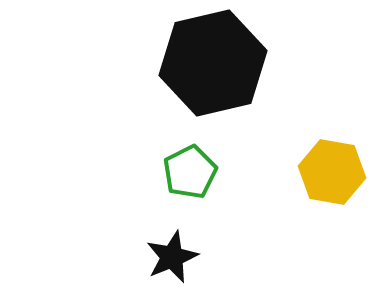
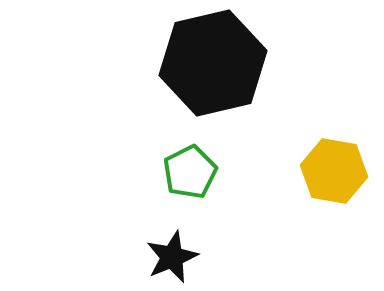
yellow hexagon: moved 2 px right, 1 px up
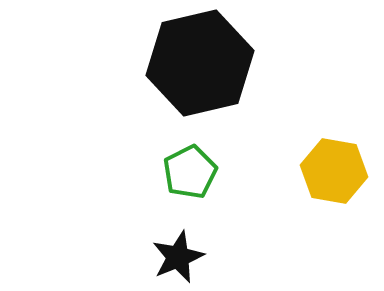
black hexagon: moved 13 px left
black star: moved 6 px right
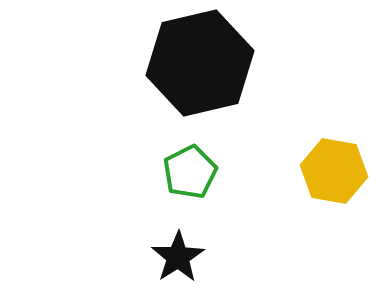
black star: rotated 10 degrees counterclockwise
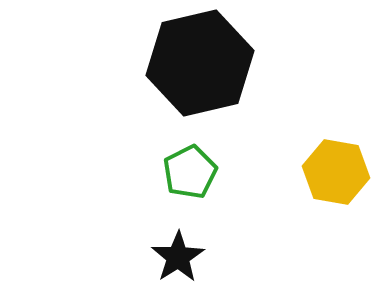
yellow hexagon: moved 2 px right, 1 px down
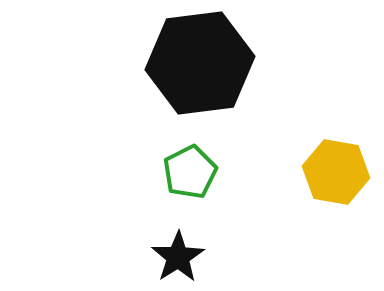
black hexagon: rotated 6 degrees clockwise
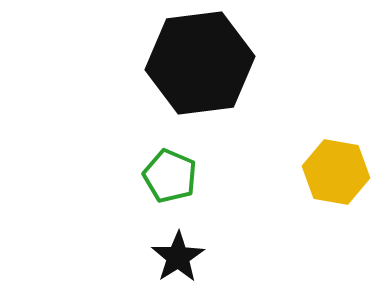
green pentagon: moved 20 px left, 4 px down; rotated 22 degrees counterclockwise
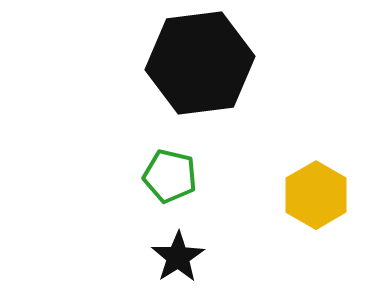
yellow hexagon: moved 20 px left, 23 px down; rotated 20 degrees clockwise
green pentagon: rotated 10 degrees counterclockwise
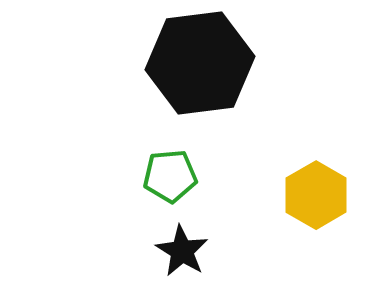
green pentagon: rotated 18 degrees counterclockwise
black star: moved 4 px right, 6 px up; rotated 8 degrees counterclockwise
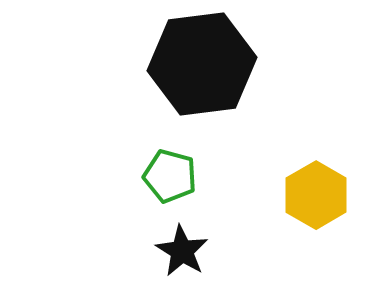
black hexagon: moved 2 px right, 1 px down
green pentagon: rotated 20 degrees clockwise
